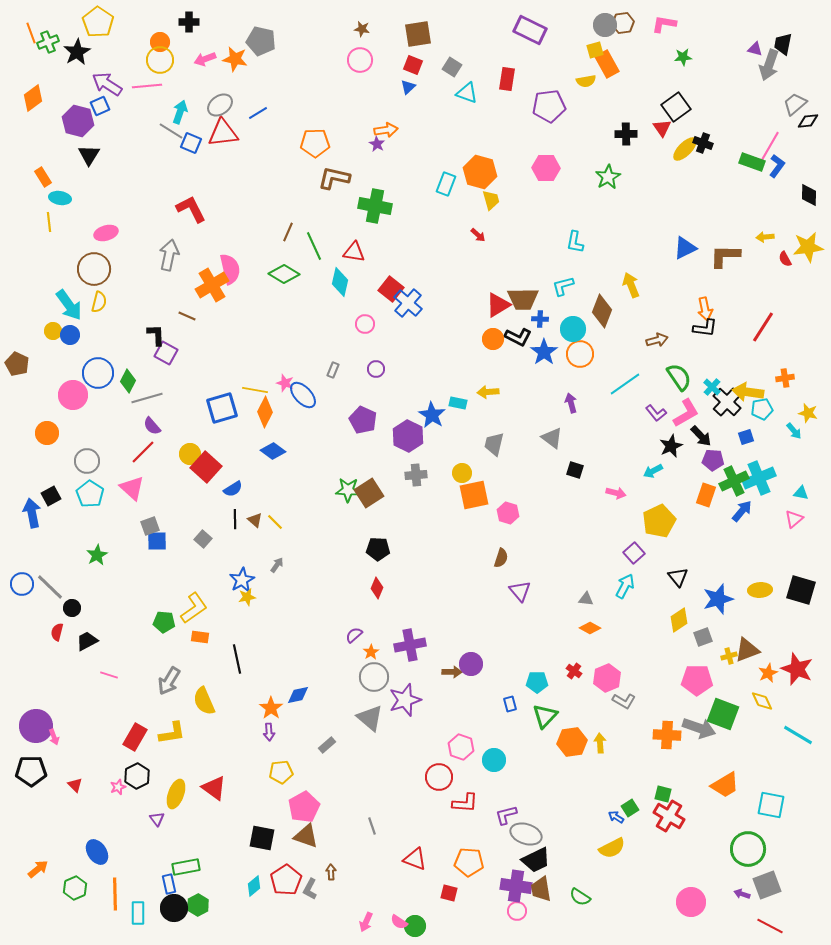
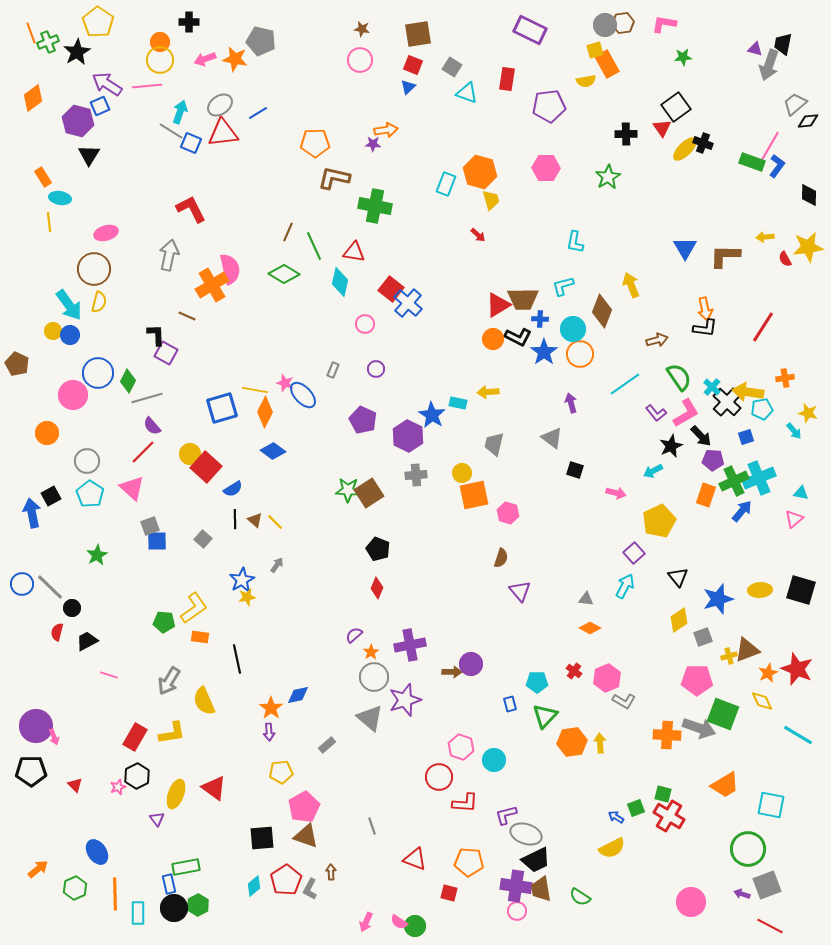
purple star at (377, 144): moved 4 px left; rotated 28 degrees counterclockwise
blue triangle at (685, 248): rotated 35 degrees counterclockwise
black pentagon at (378, 549): rotated 20 degrees clockwise
green square at (630, 808): moved 6 px right; rotated 12 degrees clockwise
black square at (262, 838): rotated 16 degrees counterclockwise
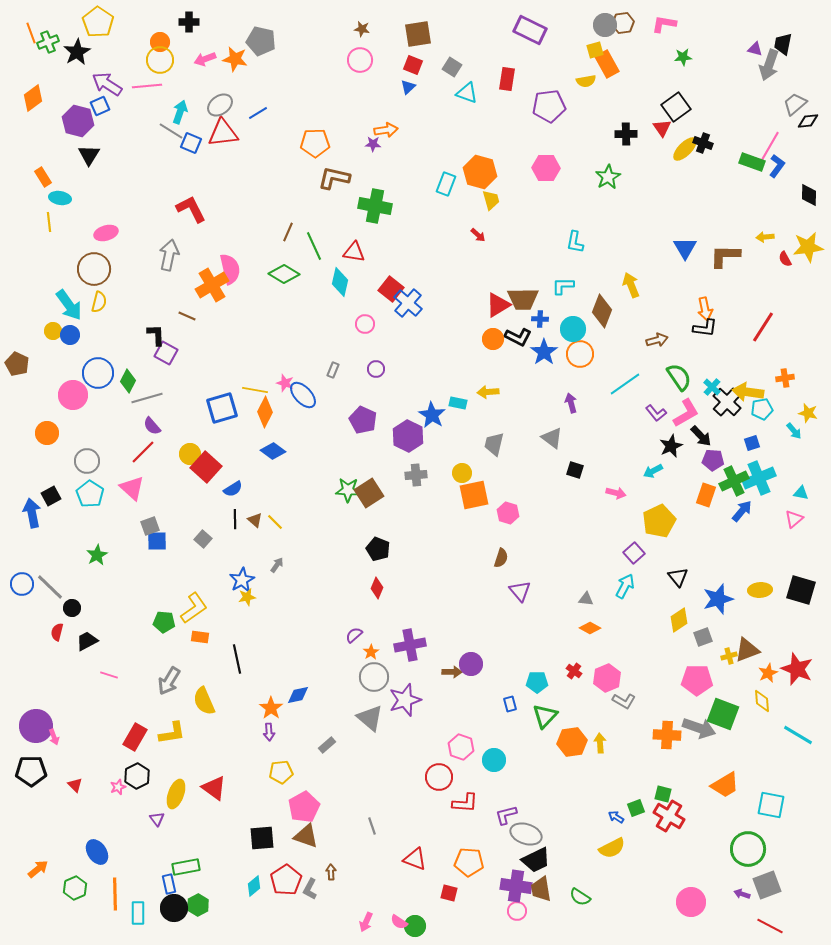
cyan L-shape at (563, 286): rotated 15 degrees clockwise
blue square at (746, 437): moved 6 px right, 6 px down
yellow diamond at (762, 701): rotated 20 degrees clockwise
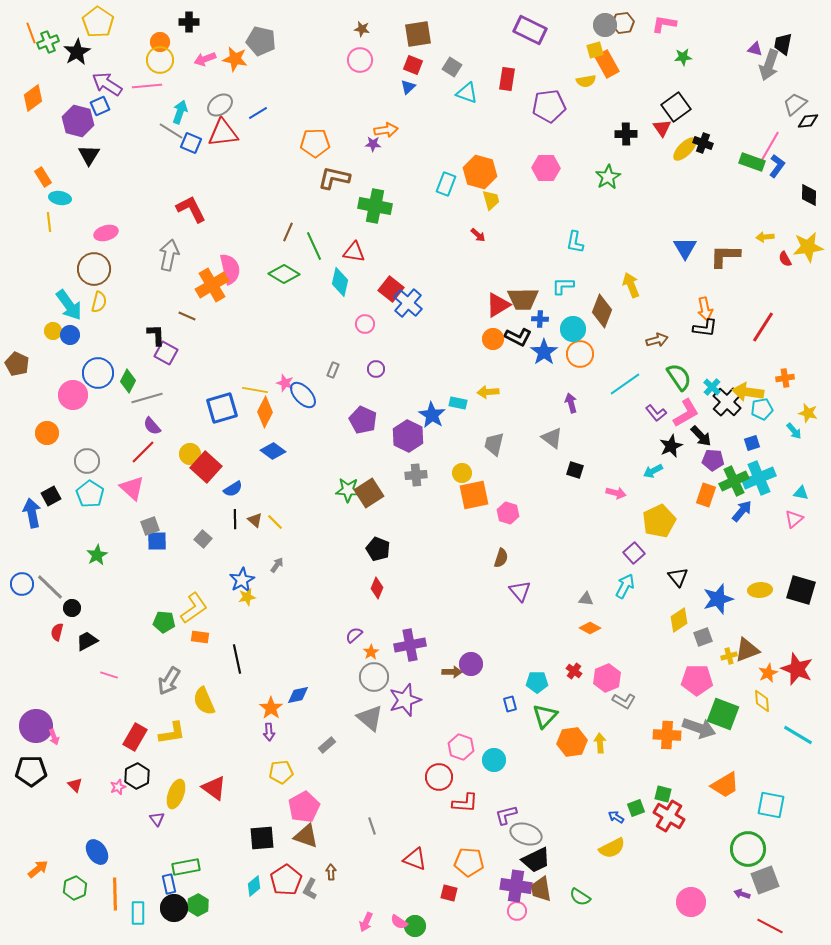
gray square at (767, 885): moved 2 px left, 5 px up
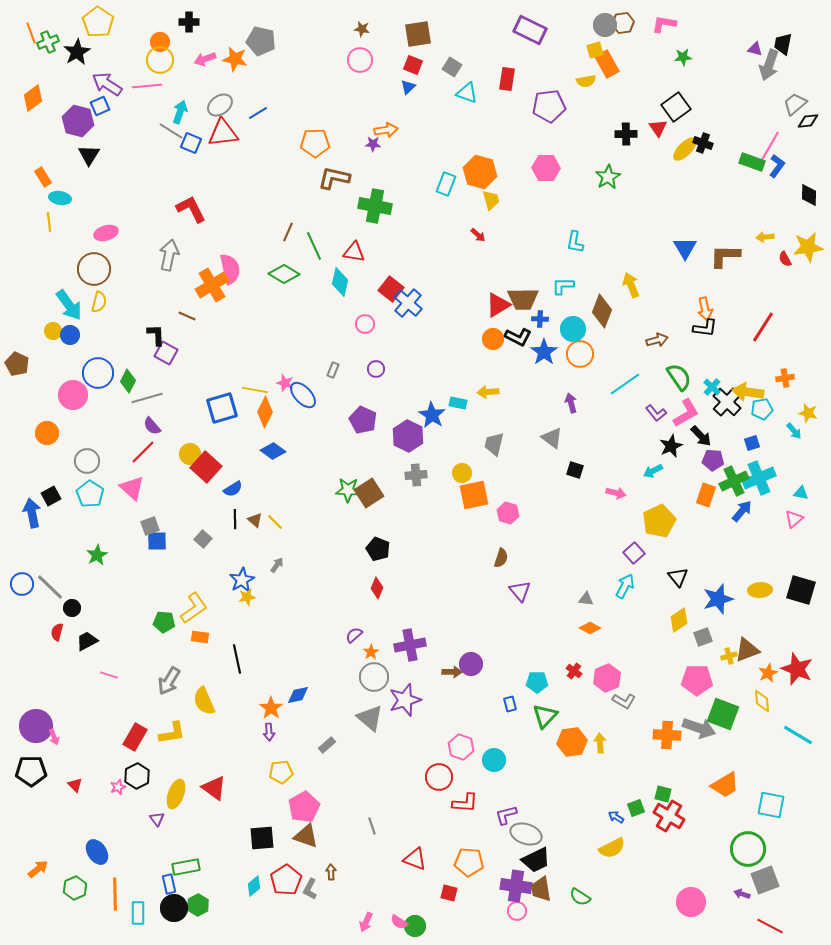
red triangle at (662, 128): moved 4 px left
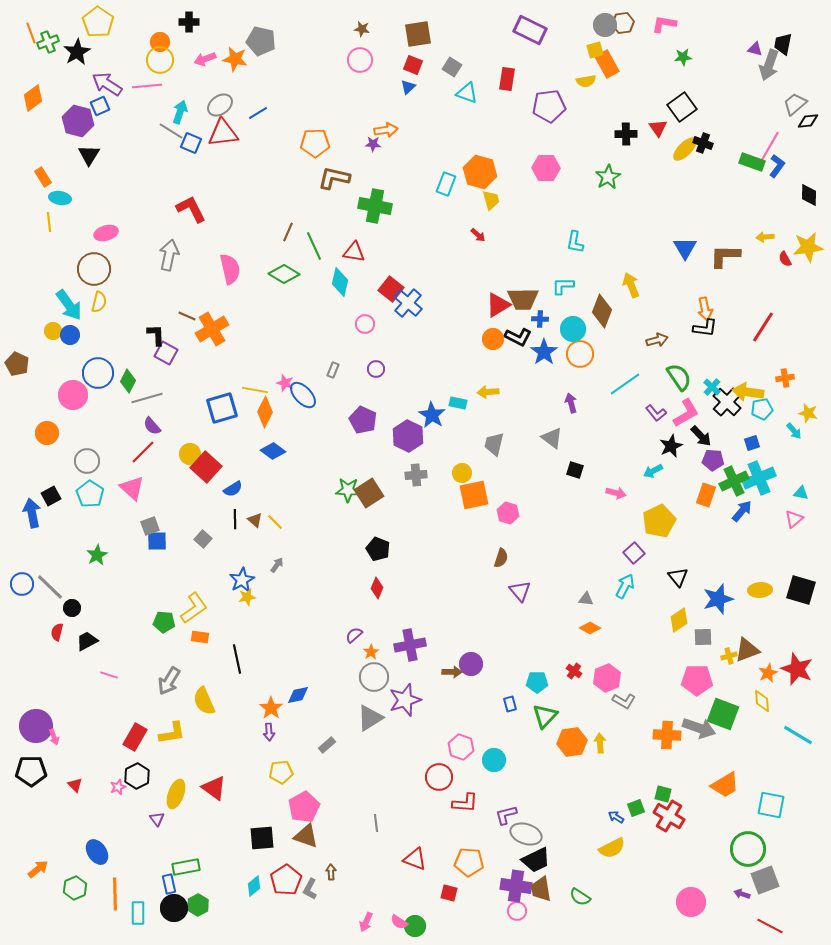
black square at (676, 107): moved 6 px right
orange cross at (212, 285): moved 44 px down
gray square at (703, 637): rotated 18 degrees clockwise
gray triangle at (370, 718): rotated 48 degrees clockwise
gray line at (372, 826): moved 4 px right, 3 px up; rotated 12 degrees clockwise
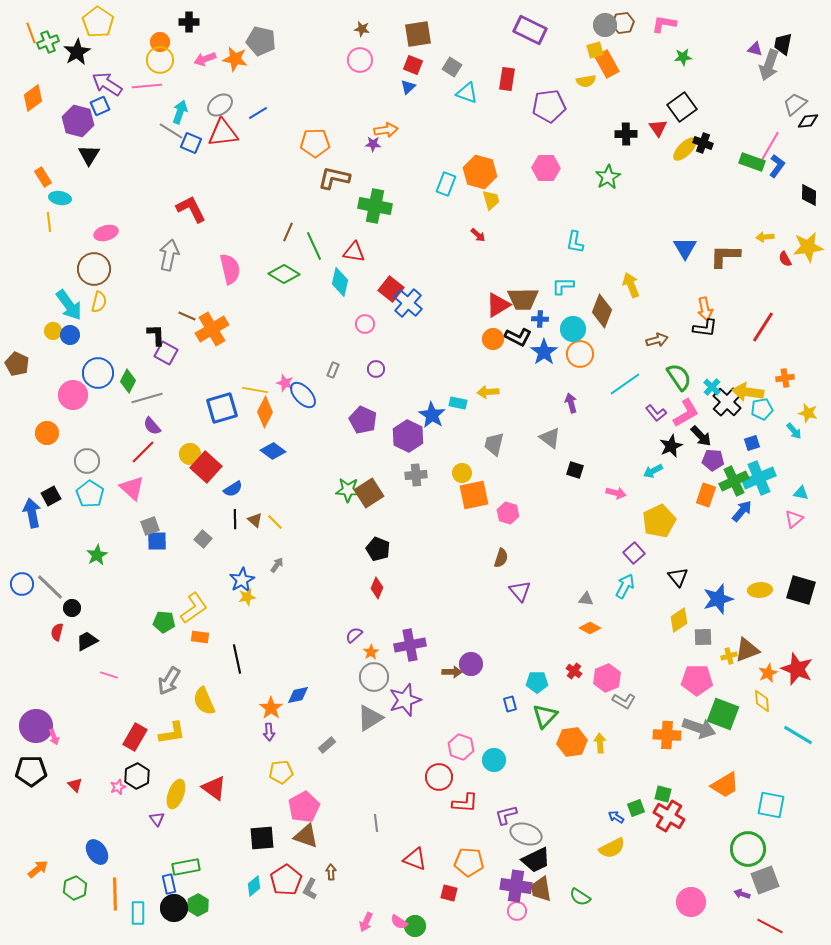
gray triangle at (552, 438): moved 2 px left
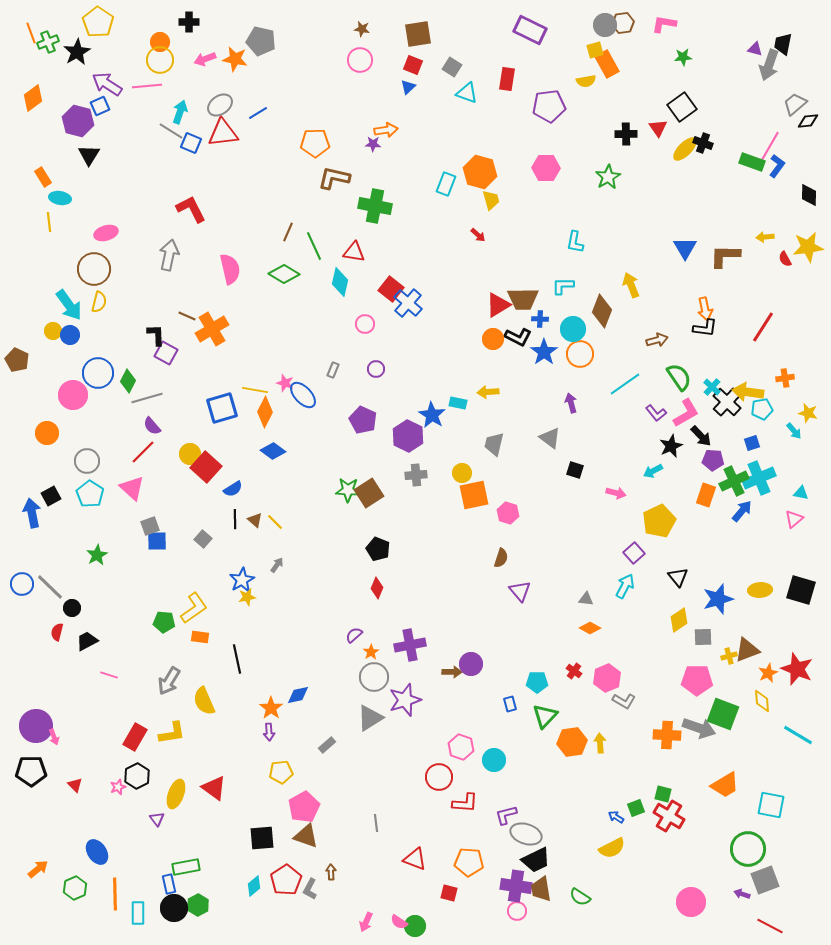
brown pentagon at (17, 364): moved 4 px up
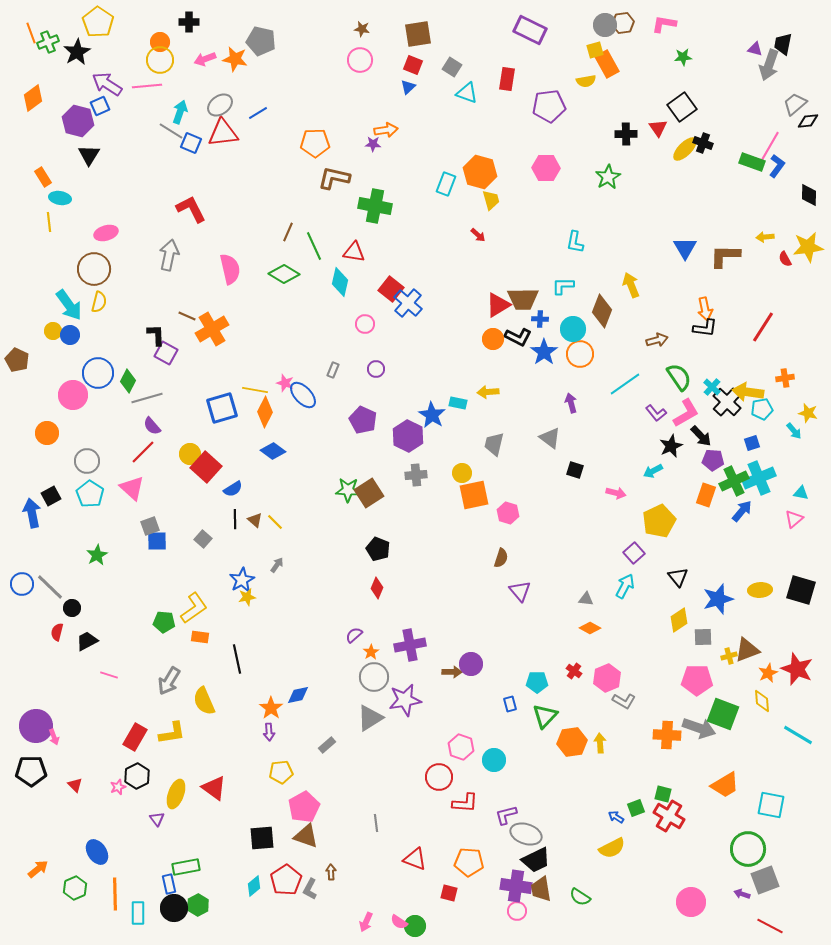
purple star at (405, 700): rotated 8 degrees clockwise
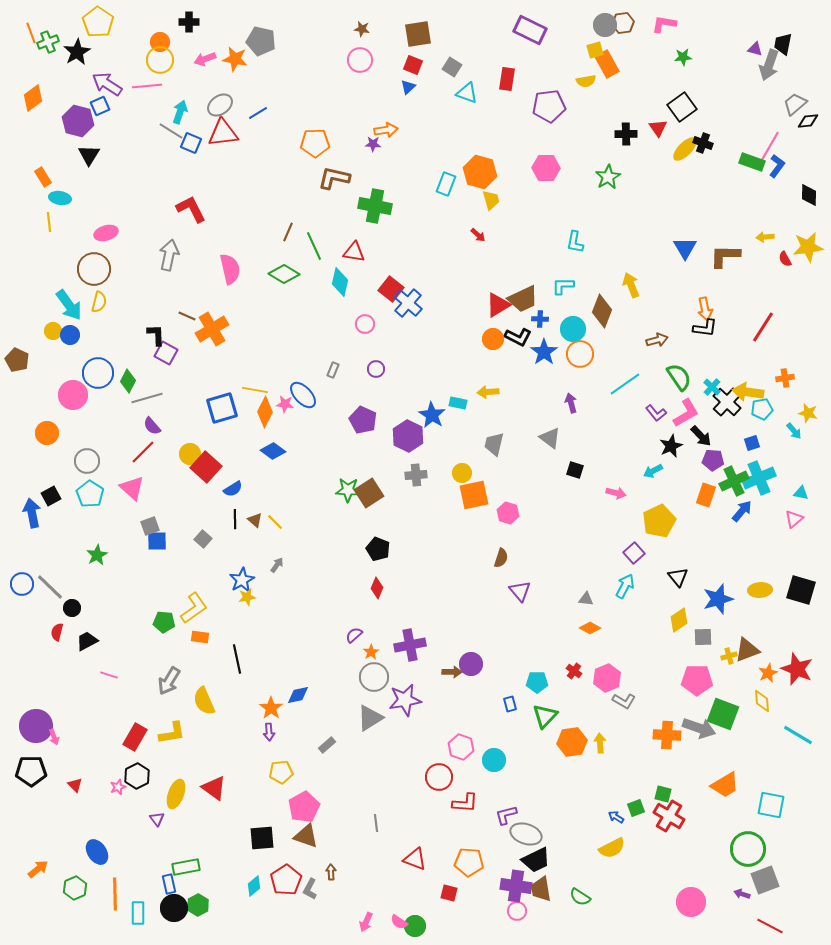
brown trapezoid at (523, 299): rotated 24 degrees counterclockwise
pink star at (285, 383): moved 21 px down; rotated 12 degrees counterclockwise
